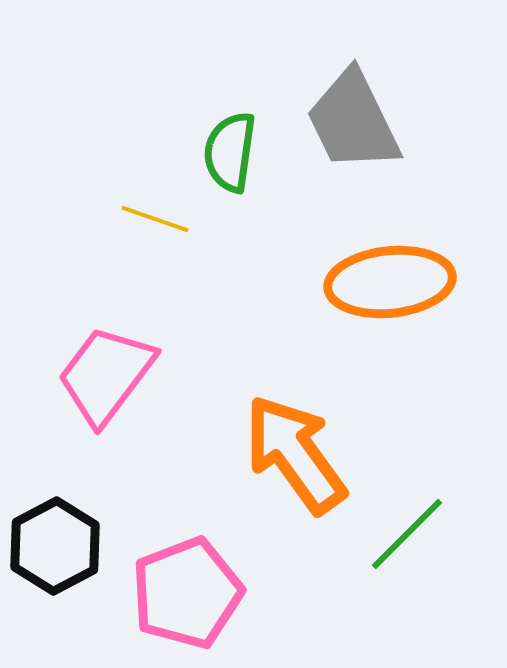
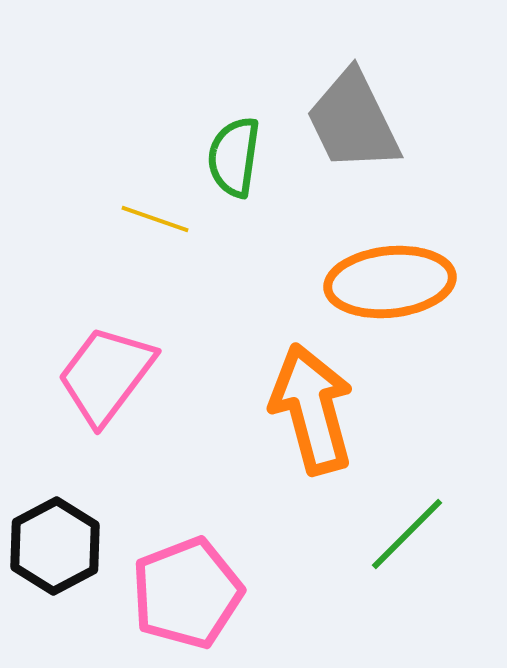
green semicircle: moved 4 px right, 5 px down
orange arrow: moved 17 px right, 45 px up; rotated 21 degrees clockwise
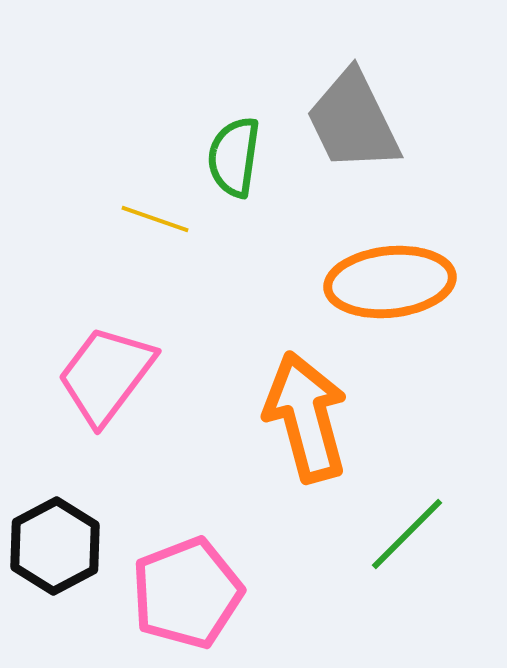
orange arrow: moved 6 px left, 8 px down
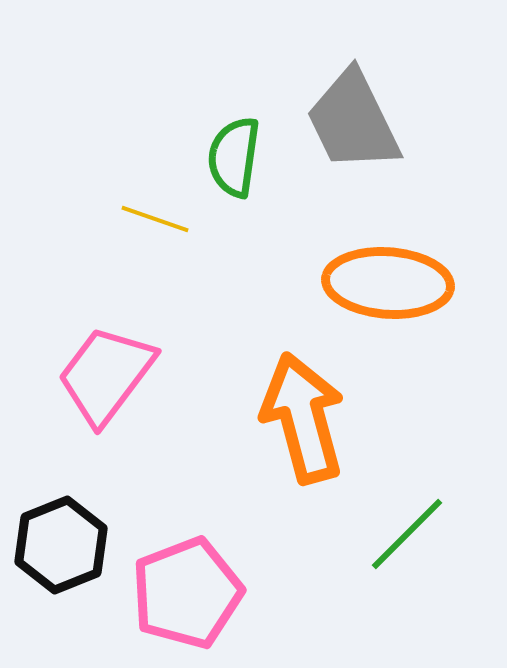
orange ellipse: moved 2 px left, 1 px down; rotated 10 degrees clockwise
orange arrow: moved 3 px left, 1 px down
black hexagon: moved 6 px right, 1 px up; rotated 6 degrees clockwise
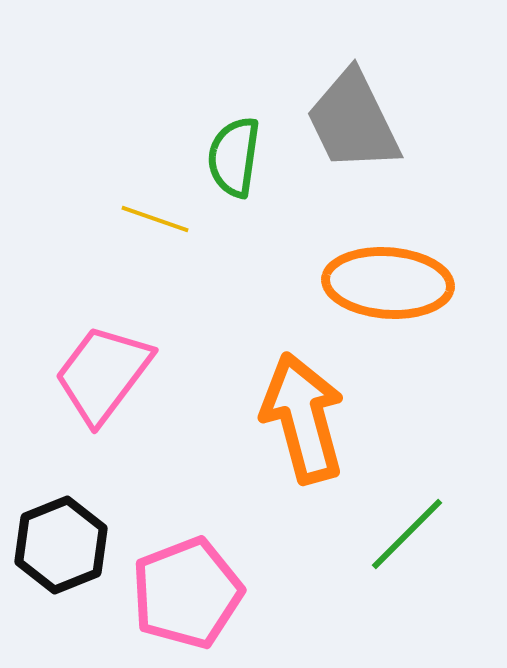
pink trapezoid: moved 3 px left, 1 px up
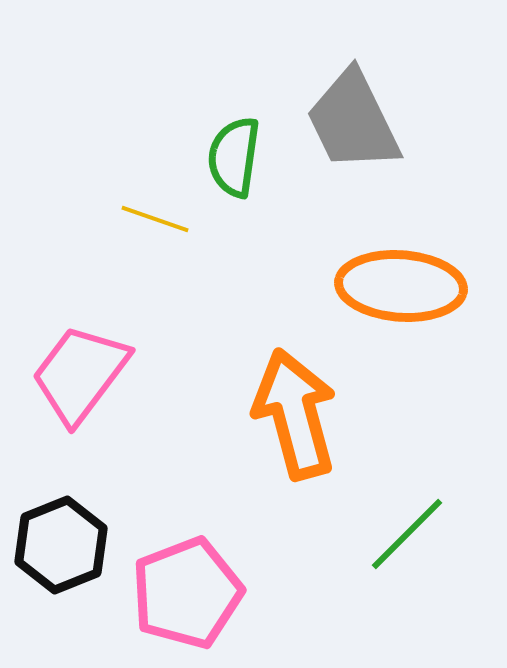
orange ellipse: moved 13 px right, 3 px down
pink trapezoid: moved 23 px left
orange arrow: moved 8 px left, 4 px up
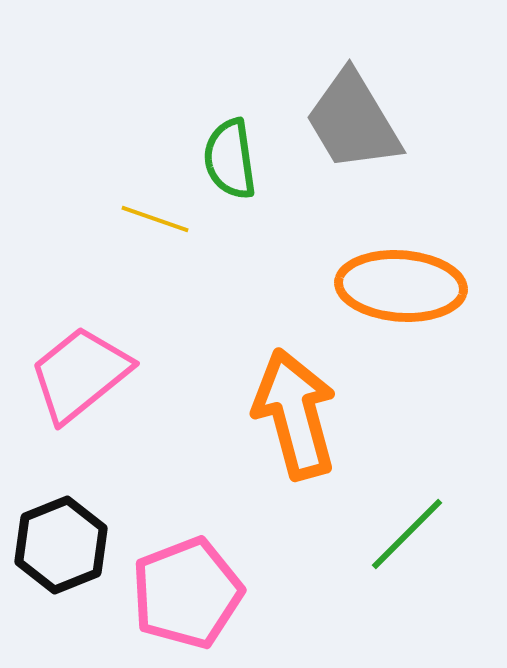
gray trapezoid: rotated 5 degrees counterclockwise
green semicircle: moved 4 px left, 2 px down; rotated 16 degrees counterclockwise
pink trapezoid: rotated 14 degrees clockwise
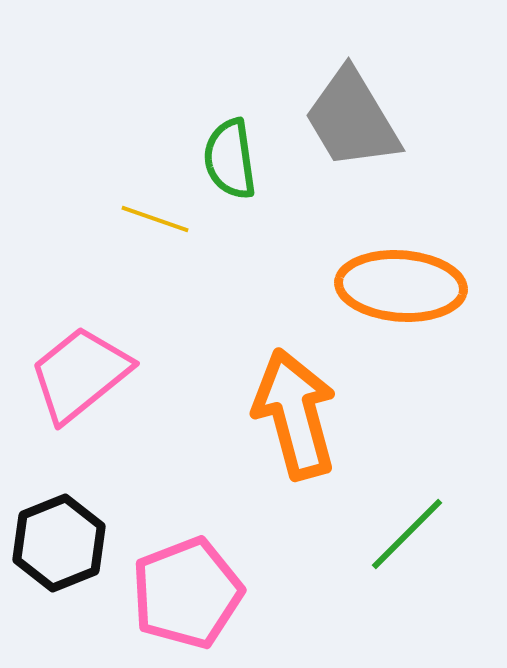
gray trapezoid: moved 1 px left, 2 px up
black hexagon: moved 2 px left, 2 px up
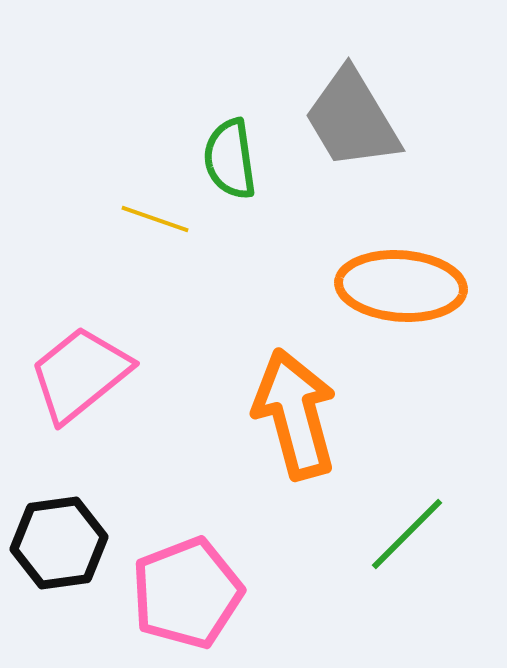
black hexagon: rotated 14 degrees clockwise
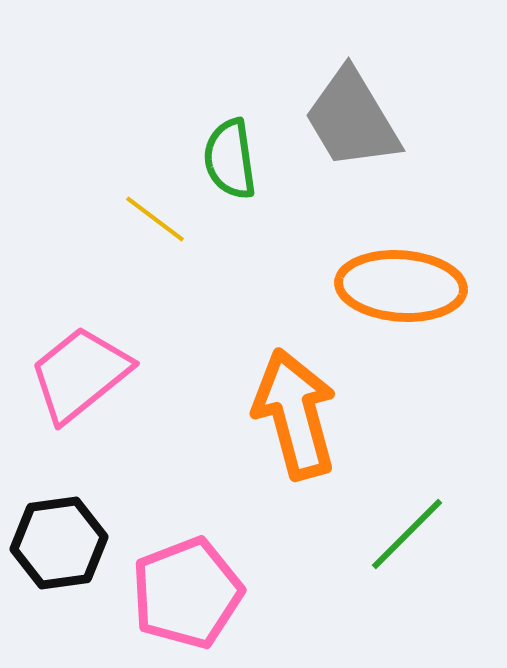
yellow line: rotated 18 degrees clockwise
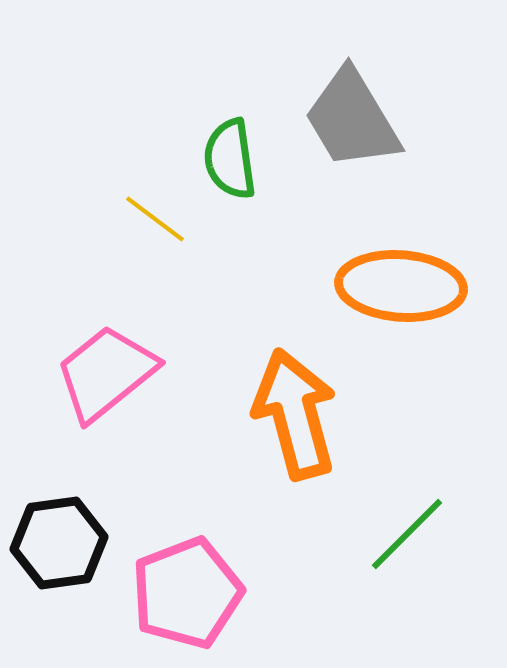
pink trapezoid: moved 26 px right, 1 px up
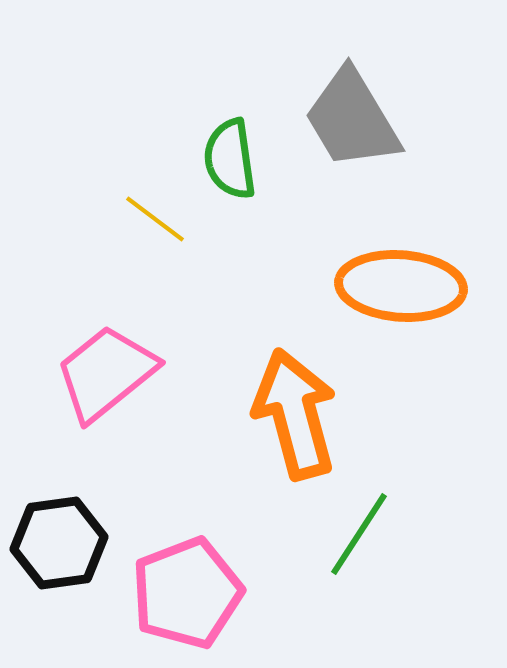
green line: moved 48 px left; rotated 12 degrees counterclockwise
